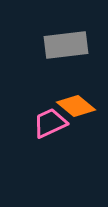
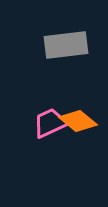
orange diamond: moved 2 px right, 15 px down
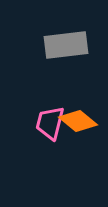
pink trapezoid: rotated 51 degrees counterclockwise
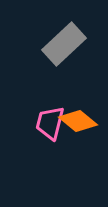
gray rectangle: moved 2 px left, 1 px up; rotated 36 degrees counterclockwise
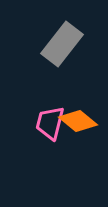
gray rectangle: moved 2 px left; rotated 9 degrees counterclockwise
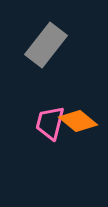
gray rectangle: moved 16 px left, 1 px down
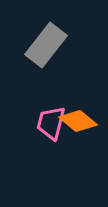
pink trapezoid: moved 1 px right
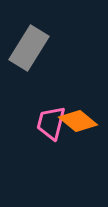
gray rectangle: moved 17 px left, 3 px down; rotated 6 degrees counterclockwise
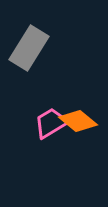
pink trapezoid: rotated 45 degrees clockwise
